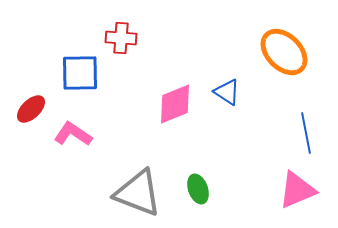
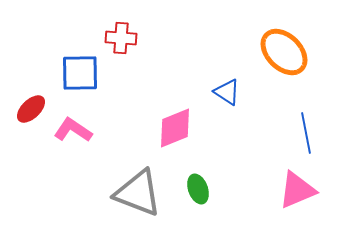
pink diamond: moved 24 px down
pink L-shape: moved 4 px up
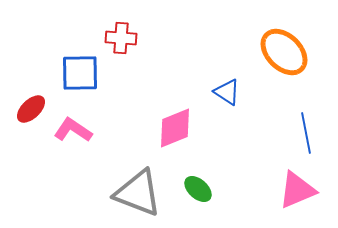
green ellipse: rotated 28 degrees counterclockwise
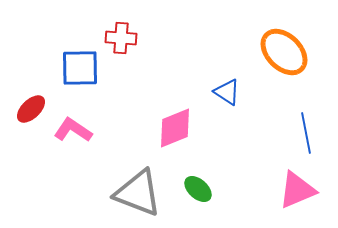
blue square: moved 5 px up
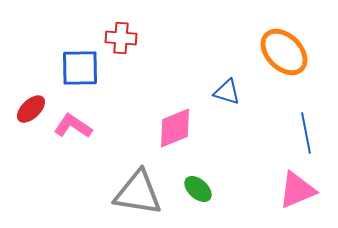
blue triangle: rotated 16 degrees counterclockwise
pink L-shape: moved 4 px up
gray triangle: rotated 12 degrees counterclockwise
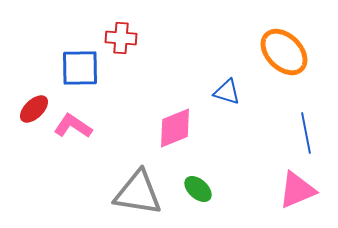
red ellipse: moved 3 px right
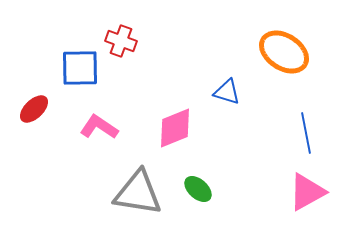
red cross: moved 3 px down; rotated 16 degrees clockwise
orange ellipse: rotated 12 degrees counterclockwise
pink L-shape: moved 26 px right, 1 px down
pink triangle: moved 10 px right, 2 px down; rotated 6 degrees counterclockwise
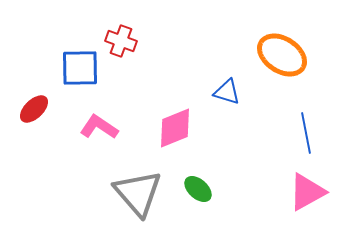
orange ellipse: moved 2 px left, 3 px down
gray triangle: rotated 40 degrees clockwise
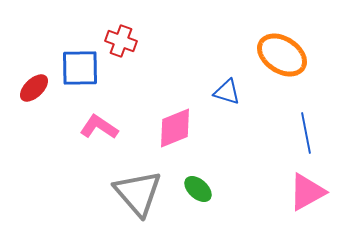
red ellipse: moved 21 px up
